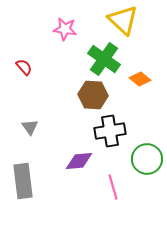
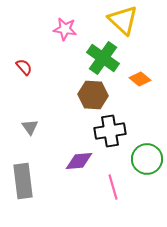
green cross: moved 1 px left, 1 px up
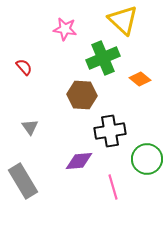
green cross: rotated 32 degrees clockwise
brown hexagon: moved 11 px left
gray rectangle: rotated 24 degrees counterclockwise
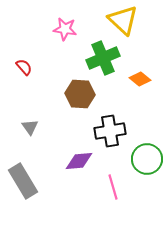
brown hexagon: moved 2 px left, 1 px up
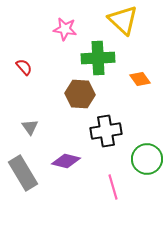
green cross: moved 5 px left; rotated 20 degrees clockwise
orange diamond: rotated 15 degrees clockwise
black cross: moved 4 px left
purple diamond: moved 13 px left; rotated 20 degrees clockwise
gray rectangle: moved 8 px up
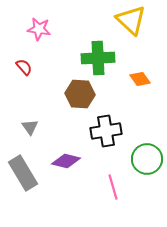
yellow triangle: moved 8 px right
pink star: moved 26 px left
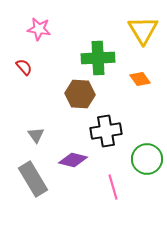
yellow triangle: moved 12 px right, 10 px down; rotated 16 degrees clockwise
gray triangle: moved 6 px right, 8 px down
purple diamond: moved 7 px right, 1 px up
gray rectangle: moved 10 px right, 6 px down
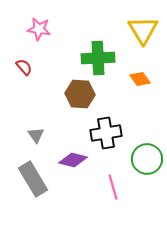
black cross: moved 2 px down
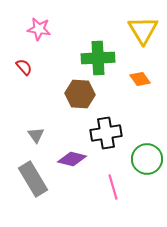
purple diamond: moved 1 px left, 1 px up
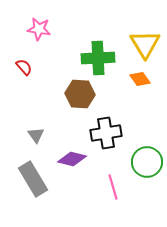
yellow triangle: moved 2 px right, 14 px down
green circle: moved 3 px down
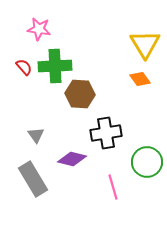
green cross: moved 43 px left, 8 px down
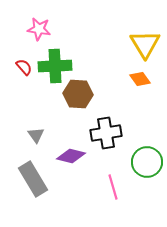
brown hexagon: moved 2 px left
purple diamond: moved 1 px left, 3 px up
